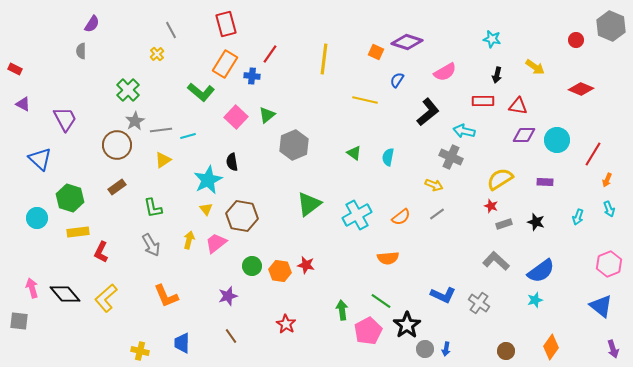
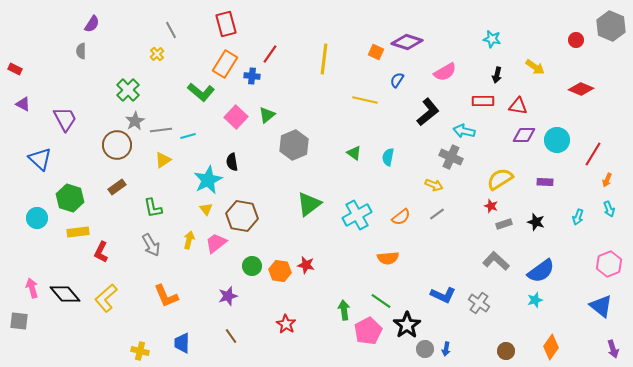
green arrow at (342, 310): moved 2 px right
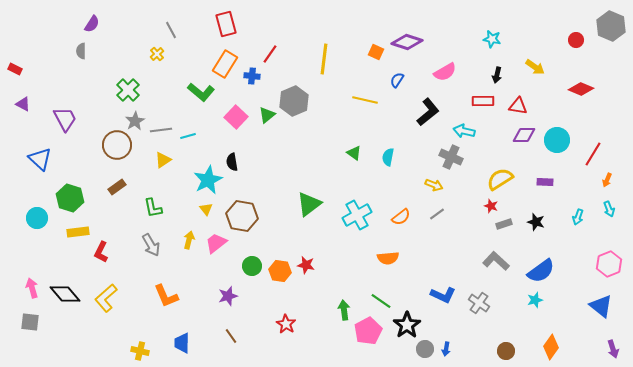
gray hexagon at (294, 145): moved 44 px up
gray square at (19, 321): moved 11 px right, 1 px down
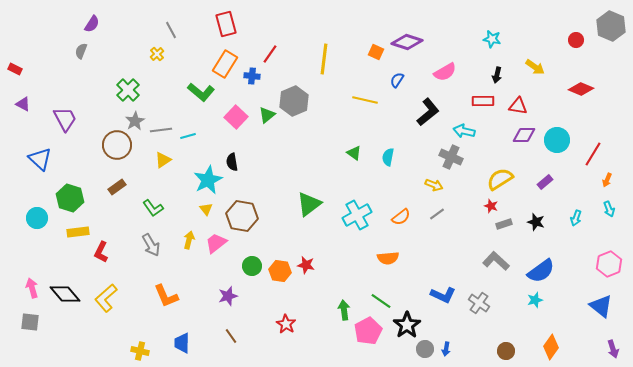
gray semicircle at (81, 51): rotated 21 degrees clockwise
purple rectangle at (545, 182): rotated 42 degrees counterclockwise
green L-shape at (153, 208): rotated 25 degrees counterclockwise
cyan arrow at (578, 217): moved 2 px left, 1 px down
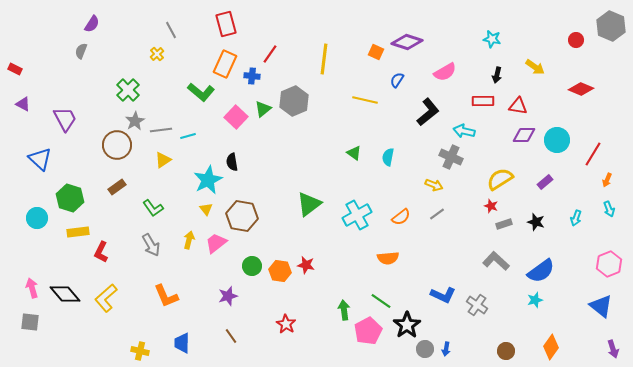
orange rectangle at (225, 64): rotated 8 degrees counterclockwise
green triangle at (267, 115): moved 4 px left, 6 px up
gray cross at (479, 303): moved 2 px left, 2 px down
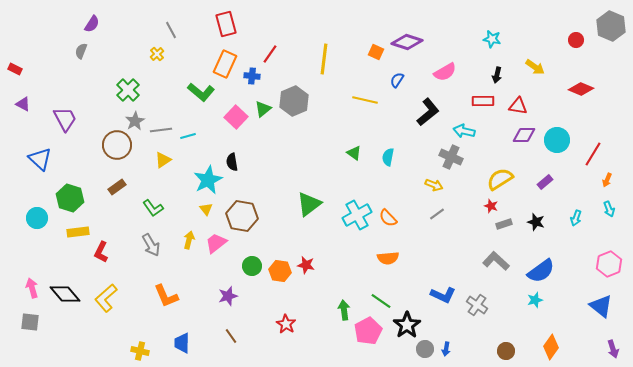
orange semicircle at (401, 217): moved 13 px left, 1 px down; rotated 84 degrees clockwise
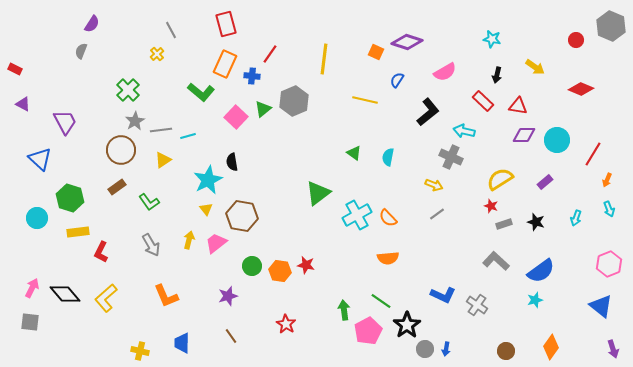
red rectangle at (483, 101): rotated 45 degrees clockwise
purple trapezoid at (65, 119): moved 3 px down
brown circle at (117, 145): moved 4 px right, 5 px down
green triangle at (309, 204): moved 9 px right, 11 px up
green L-shape at (153, 208): moved 4 px left, 6 px up
pink arrow at (32, 288): rotated 42 degrees clockwise
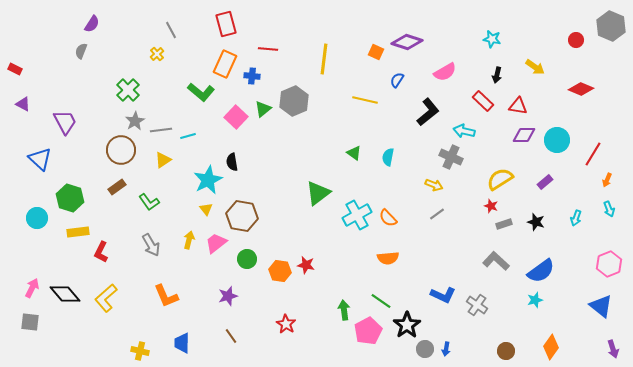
red line at (270, 54): moved 2 px left, 5 px up; rotated 60 degrees clockwise
green circle at (252, 266): moved 5 px left, 7 px up
